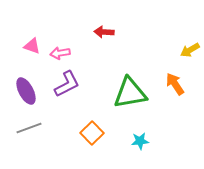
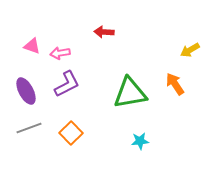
orange square: moved 21 px left
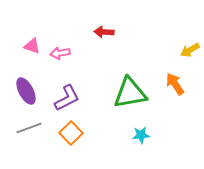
purple L-shape: moved 14 px down
cyan star: moved 1 px right, 6 px up
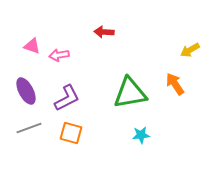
pink arrow: moved 1 px left, 2 px down
orange square: rotated 30 degrees counterclockwise
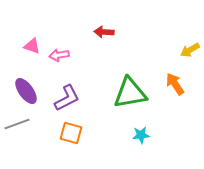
purple ellipse: rotated 8 degrees counterclockwise
gray line: moved 12 px left, 4 px up
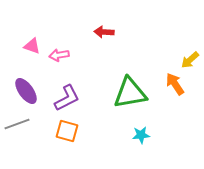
yellow arrow: moved 10 px down; rotated 12 degrees counterclockwise
orange square: moved 4 px left, 2 px up
